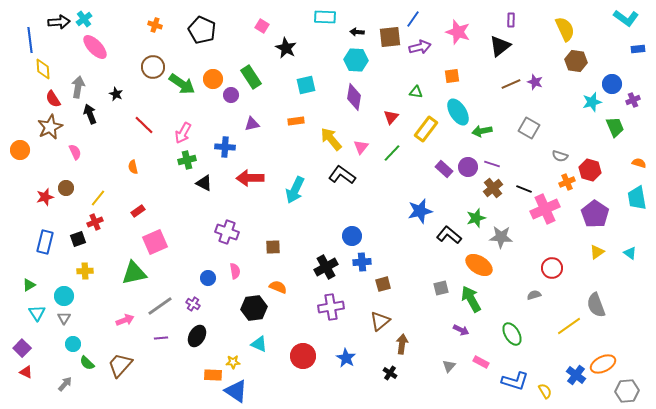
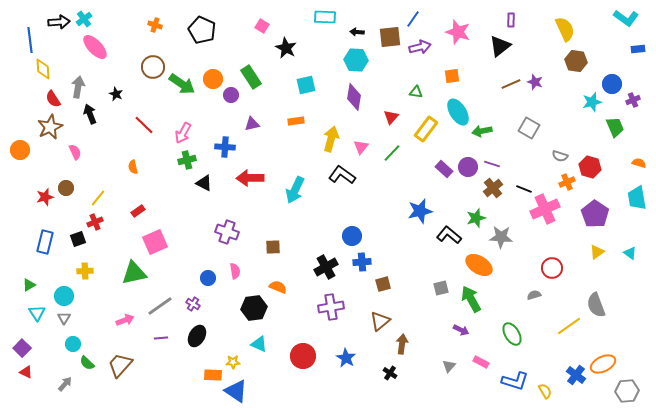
yellow arrow at (331, 139): rotated 55 degrees clockwise
red hexagon at (590, 170): moved 3 px up
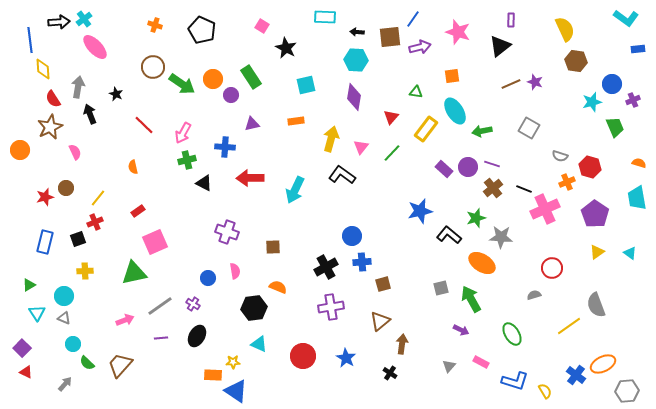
cyan ellipse at (458, 112): moved 3 px left, 1 px up
orange ellipse at (479, 265): moved 3 px right, 2 px up
gray triangle at (64, 318): rotated 40 degrees counterclockwise
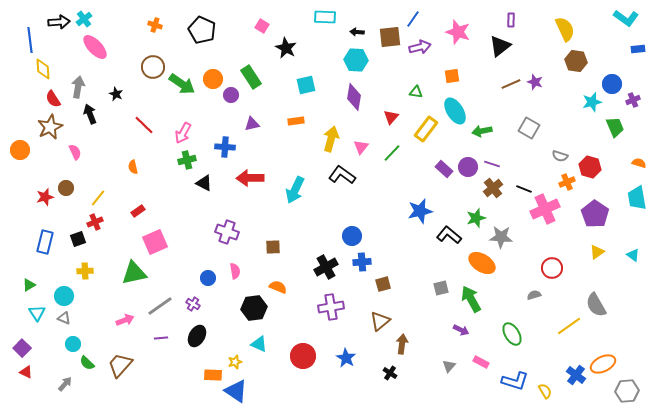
cyan triangle at (630, 253): moved 3 px right, 2 px down
gray semicircle at (596, 305): rotated 10 degrees counterclockwise
yellow star at (233, 362): moved 2 px right; rotated 16 degrees counterclockwise
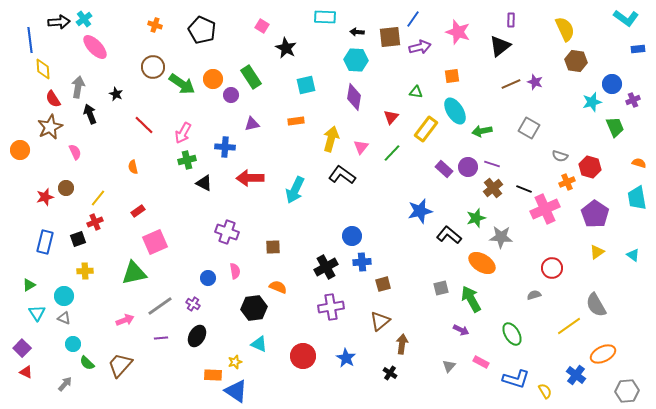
orange ellipse at (603, 364): moved 10 px up
blue L-shape at (515, 381): moved 1 px right, 2 px up
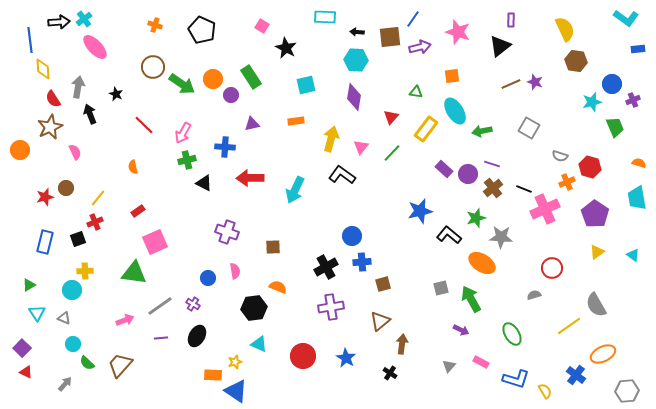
purple circle at (468, 167): moved 7 px down
green triangle at (134, 273): rotated 20 degrees clockwise
cyan circle at (64, 296): moved 8 px right, 6 px up
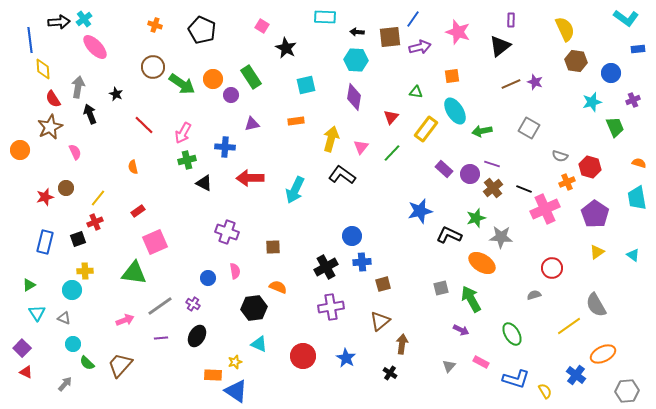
blue circle at (612, 84): moved 1 px left, 11 px up
purple circle at (468, 174): moved 2 px right
black L-shape at (449, 235): rotated 15 degrees counterclockwise
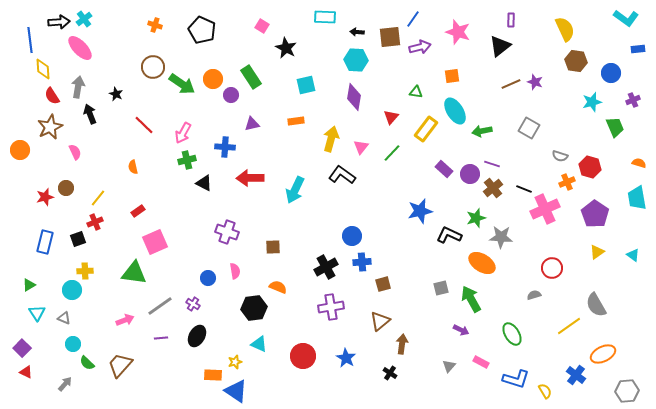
pink ellipse at (95, 47): moved 15 px left, 1 px down
red semicircle at (53, 99): moved 1 px left, 3 px up
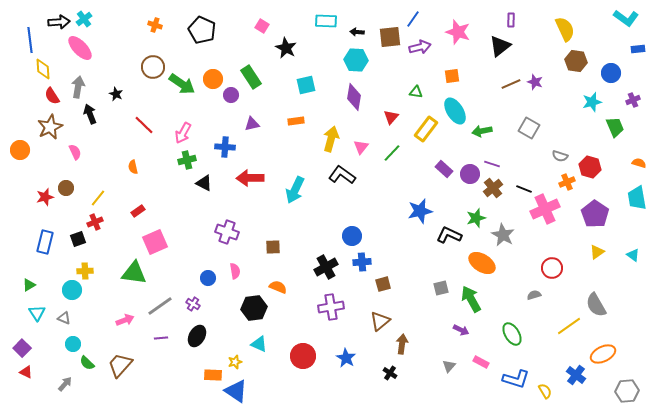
cyan rectangle at (325, 17): moved 1 px right, 4 px down
gray star at (501, 237): moved 2 px right, 2 px up; rotated 25 degrees clockwise
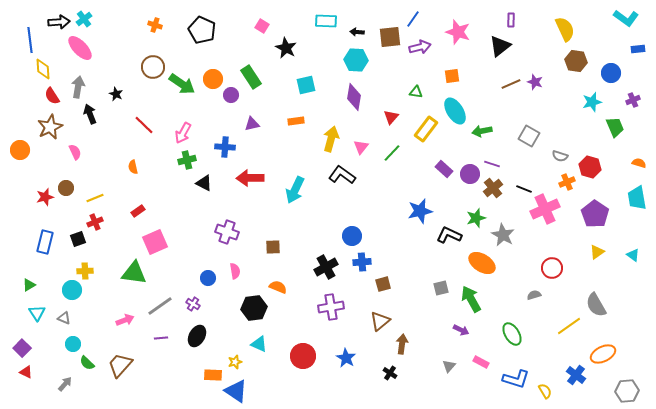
gray square at (529, 128): moved 8 px down
yellow line at (98, 198): moved 3 px left; rotated 30 degrees clockwise
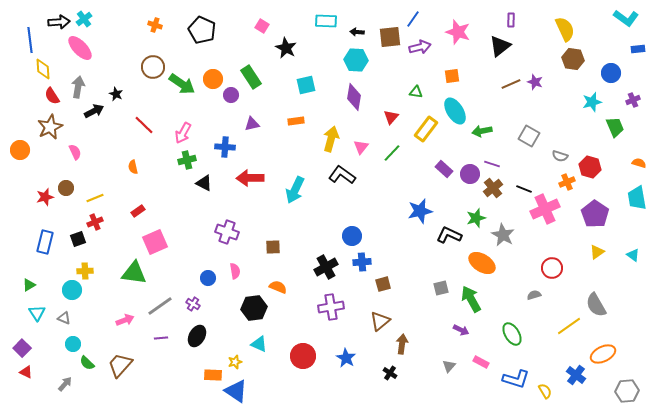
brown hexagon at (576, 61): moved 3 px left, 2 px up
black arrow at (90, 114): moved 4 px right, 3 px up; rotated 84 degrees clockwise
